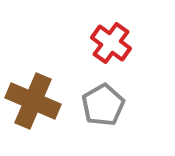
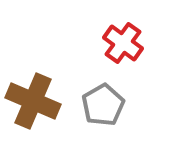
red cross: moved 12 px right
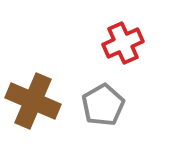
red cross: rotated 30 degrees clockwise
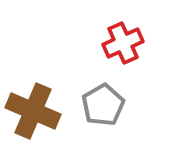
brown cross: moved 10 px down
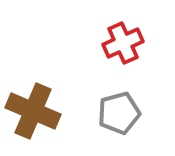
gray pentagon: moved 16 px right, 8 px down; rotated 15 degrees clockwise
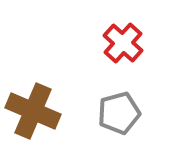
red cross: rotated 24 degrees counterclockwise
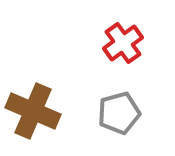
red cross: rotated 12 degrees clockwise
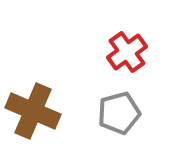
red cross: moved 4 px right, 9 px down
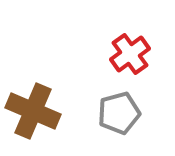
red cross: moved 3 px right, 2 px down
